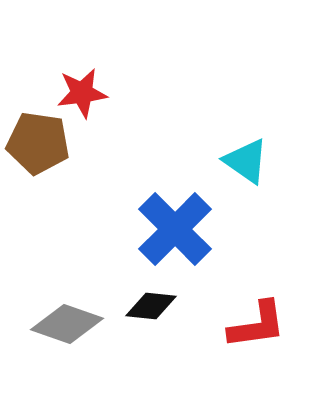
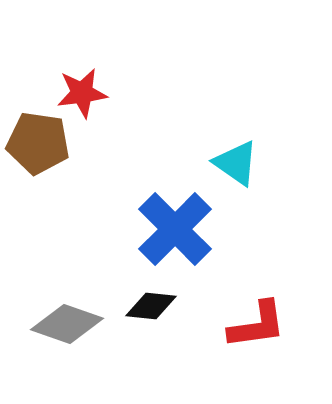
cyan triangle: moved 10 px left, 2 px down
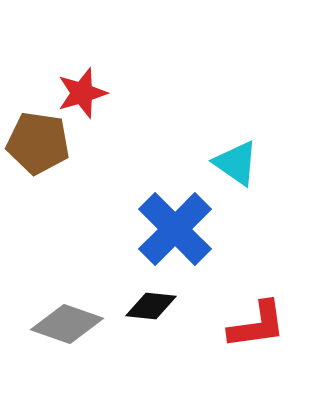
red star: rotated 9 degrees counterclockwise
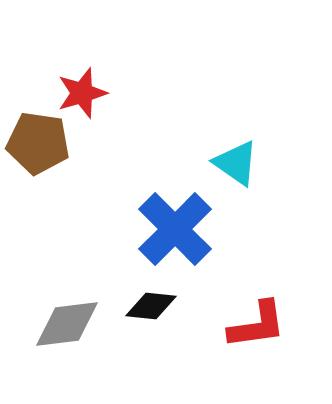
gray diamond: rotated 26 degrees counterclockwise
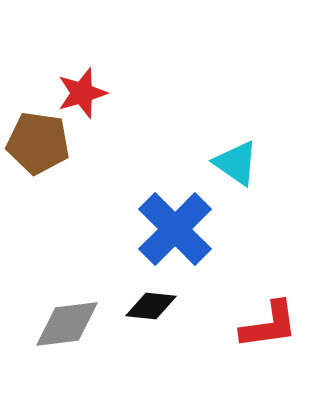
red L-shape: moved 12 px right
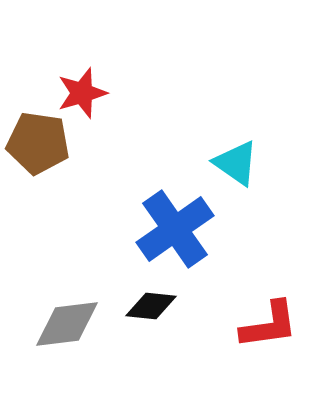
blue cross: rotated 10 degrees clockwise
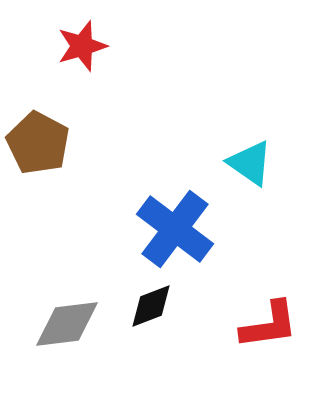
red star: moved 47 px up
brown pentagon: rotated 20 degrees clockwise
cyan triangle: moved 14 px right
blue cross: rotated 18 degrees counterclockwise
black diamond: rotated 27 degrees counterclockwise
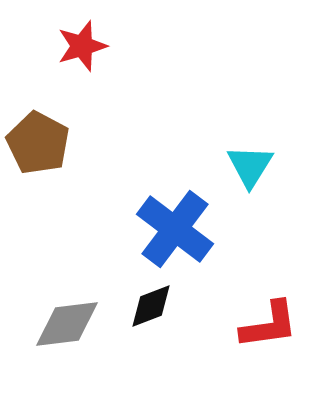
cyan triangle: moved 3 px down; rotated 27 degrees clockwise
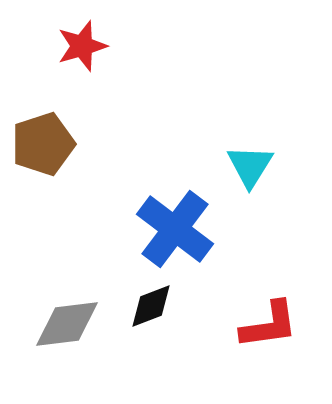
brown pentagon: moved 5 px right, 1 px down; rotated 26 degrees clockwise
